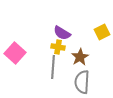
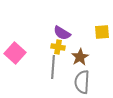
yellow square: rotated 21 degrees clockwise
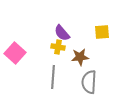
purple semicircle: rotated 18 degrees clockwise
brown star: rotated 24 degrees clockwise
gray line: moved 10 px down
gray semicircle: moved 7 px right
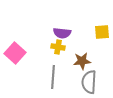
purple semicircle: rotated 42 degrees counterclockwise
brown star: moved 2 px right, 4 px down
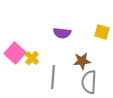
yellow square: rotated 21 degrees clockwise
yellow cross: moved 26 px left, 11 px down; rotated 32 degrees clockwise
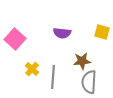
pink square: moved 14 px up
yellow cross: moved 11 px down
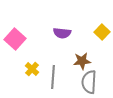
yellow square: rotated 28 degrees clockwise
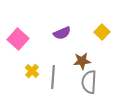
purple semicircle: rotated 30 degrees counterclockwise
pink square: moved 3 px right
yellow cross: moved 2 px down
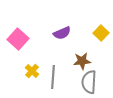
yellow square: moved 1 px left, 1 px down
